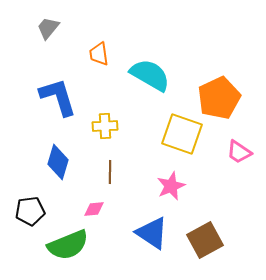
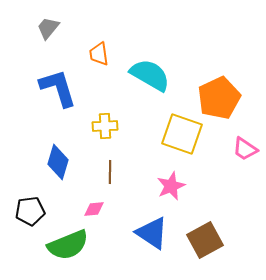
blue L-shape: moved 9 px up
pink trapezoid: moved 6 px right, 3 px up
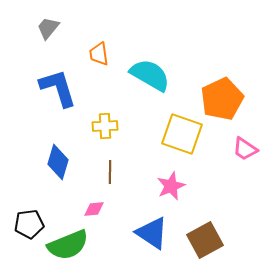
orange pentagon: moved 3 px right, 1 px down
black pentagon: moved 1 px left, 13 px down
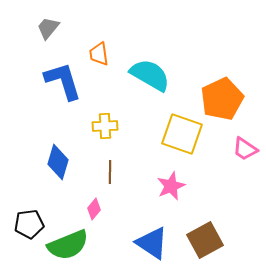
blue L-shape: moved 5 px right, 7 px up
pink diamond: rotated 45 degrees counterclockwise
blue triangle: moved 10 px down
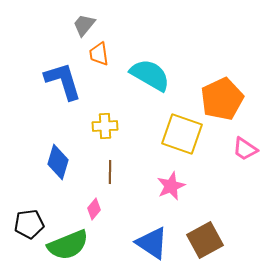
gray trapezoid: moved 36 px right, 3 px up
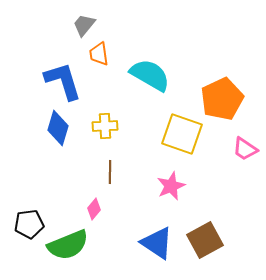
blue diamond: moved 34 px up
blue triangle: moved 5 px right
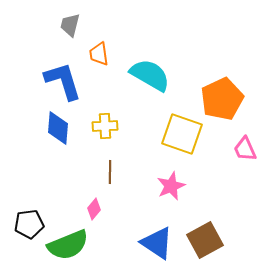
gray trapezoid: moved 14 px left; rotated 25 degrees counterclockwise
blue diamond: rotated 12 degrees counterclockwise
pink trapezoid: rotated 32 degrees clockwise
